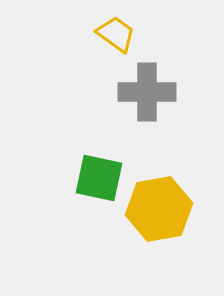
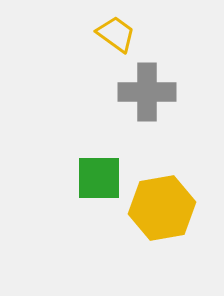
green square: rotated 12 degrees counterclockwise
yellow hexagon: moved 3 px right, 1 px up
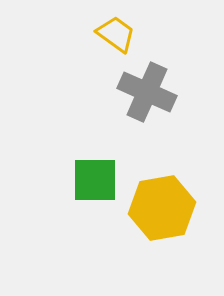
gray cross: rotated 24 degrees clockwise
green square: moved 4 px left, 2 px down
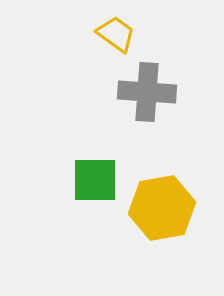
gray cross: rotated 20 degrees counterclockwise
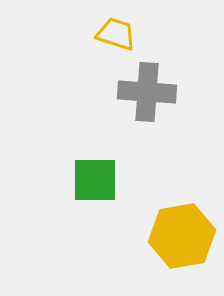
yellow trapezoid: rotated 18 degrees counterclockwise
yellow hexagon: moved 20 px right, 28 px down
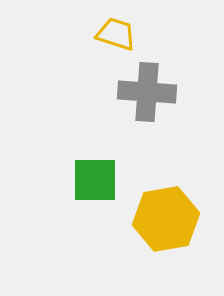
yellow hexagon: moved 16 px left, 17 px up
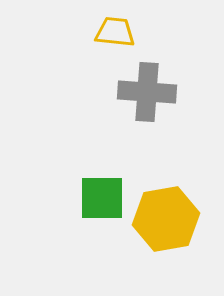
yellow trapezoid: moved 1 px left, 2 px up; rotated 12 degrees counterclockwise
green square: moved 7 px right, 18 px down
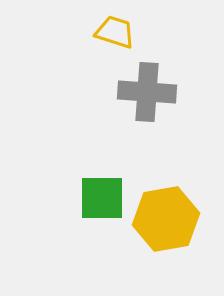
yellow trapezoid: rotated 12 degrees clockwise
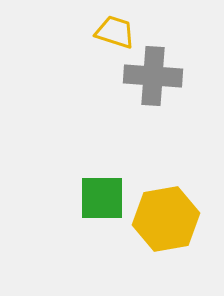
gray cross: moved 6 px right, 16 px up
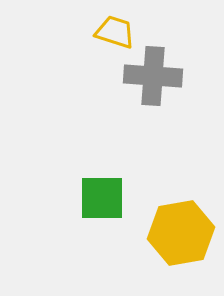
yellow hexagon: moved 15 px right, 14 px down
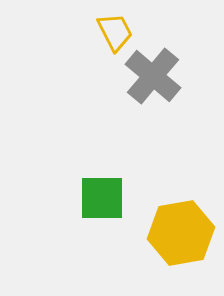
yellow trapezoid: rotated 45 degrees clockwise
gray cross: rotated 36 degrees clockwise
